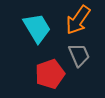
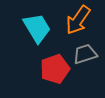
gray trapezoid: moved 6 px right, 1 px up; rotated 85 degrees counterclockwise
red pentagon: moved 5 px right, 5 px up
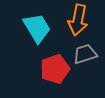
orange arrow: rotated 24 degrees counterclockwise
